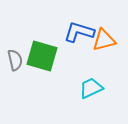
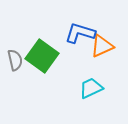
blue L-shape: moved 1 px right, 1 px down
orange triangle: moved 2 px left, 6 px down; rotated 10 degrees counterclockwise
green square: rotated 20 degrees clockwise
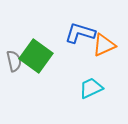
orange triangle: moved 2 px right, 1 px up
green square: moved 6 px left
gray semicircle: moved 1 px left, 1 px down
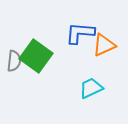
blue L-shape: rotated 12 degrees counterclockwise
gray semicircle: rotated 20 degrees clockwise
